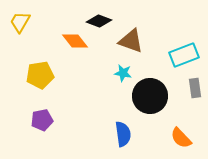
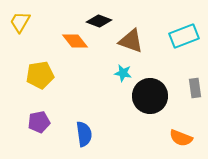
cyan rectangle: moved 19 px up
purple pentagon: moved 3 px left, 2 px down
blue semicircle: moved 39 px left
orange semicircle: rotated 25 degrees counterclockwise
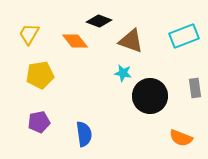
yellow trapezoid: moved 9 px right, 12 px down
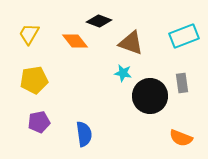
brown triangle: moved 2 px down
yellow pentagon: moved 6 px left, 5 px down
gray rectangle: moved 13 px left, 5 px up
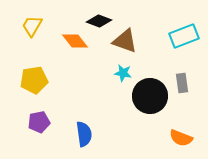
yellow trapezoid: moved 3 px right, 8 px up
brown triangle: moved 6 px left, 2 px up
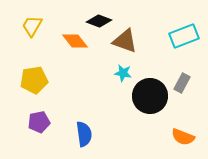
gray rectangle: rotated 36 degrees clockwise
orange semicircle: moved 2 px right, 1 px up
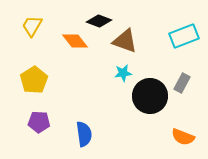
cyan star: rotated 18 degrees counterclockwise
yellow pentagon: rotated 24 degrees counterclockwise
purple pentagon: rotated 15 degrees clockwise
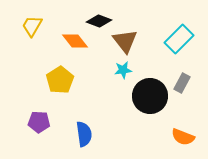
cyan rectangle: moved 5 px left, 3 px down; rotated 24 degrees counterclockwise
brown triangle: rotated 32 degrees clockwise
cyan star: moved 3 px up
yellow pentagon: moved 26 px right
